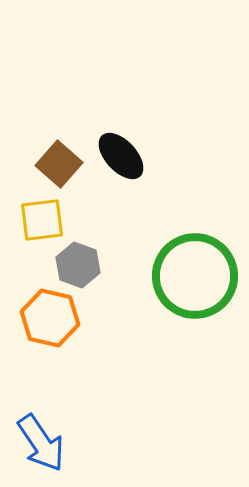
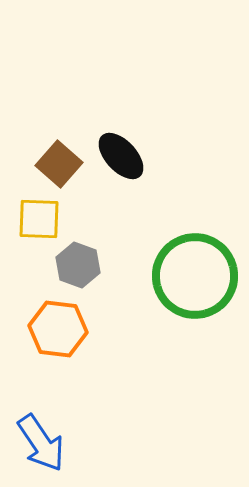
yellow square: moved 3 px left, 1 px up; rotated 9 degrees clockwise
orange hexagon: moved 8 px right, 11 px down; rotated 6 degrees counterclockwise
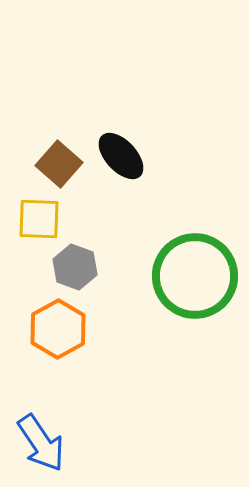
gray hexagon: moved 3 px left, 2 px down
orange hexagon: rotated 24 degrees clockwise
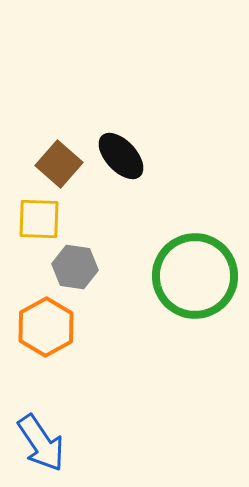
gray hexagon: rotated 12 degrees counterclockwise
orange hexagon: moved 12 px left, 2 px up
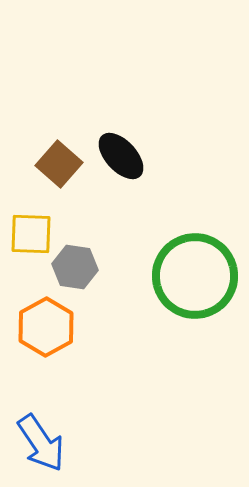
yellow square: moved 8 px left, 15 px down
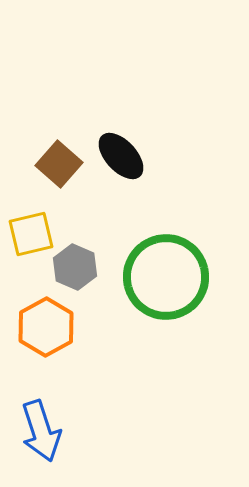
yellow square: rotated 15 degrees counterclockwise
gray hexagon: rotated 15 degrees clockwise
green circle: moved 29 px left, 1 px down
blue arrow: moved 12 px up; rotated 16 degrees clockwise
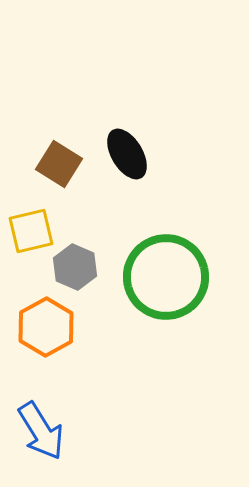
black ellipse: moved 6 px right, 2 px up; rotated 12 degrees clockwise
brown square: rotated 9 degrees counterclockwise
yellow square: moved 3 px up
blue arrow: rotated 14 degrees counterclockwise
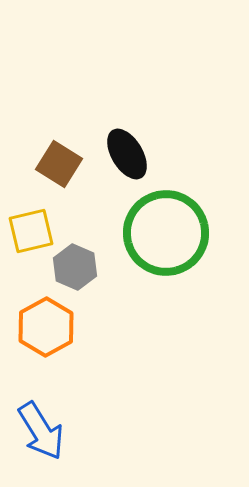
green circle: moved 44 px up
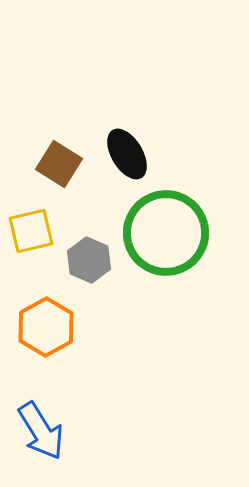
gray hexagon: moved 14 px right, 7 px up
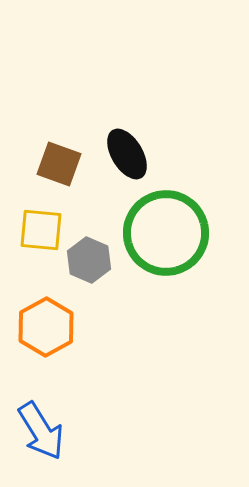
brown square: rotated 12 degrees counterclockwise
yellow square: moved 10 px right, 1 px up; rotated 18 degrees clockwise
